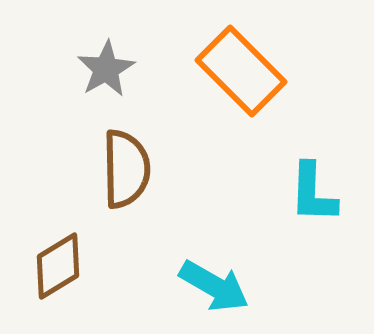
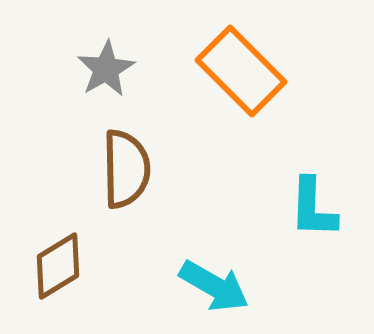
cyan L-shape: moved 15 px down
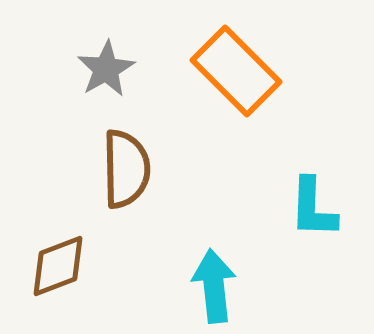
orange rectangle: moved 5 px left
brown diamond: rotated 10 degrees clockwise
cyan arrow: rotated 126 degrees counterclockwise
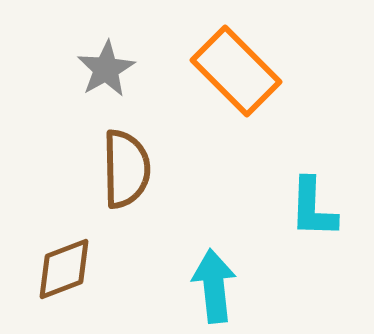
brown diamond: moved 6 px right, 3 px down
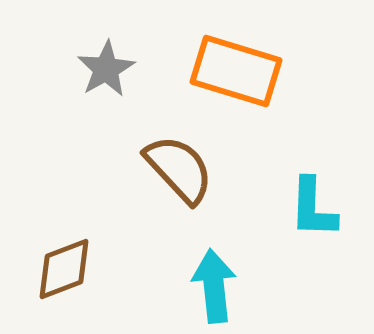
orange rectangle: rotated 28 degrees counterclockwise
brown semicircle: moved 53 px right; rotated 42 degrees counterclockwise
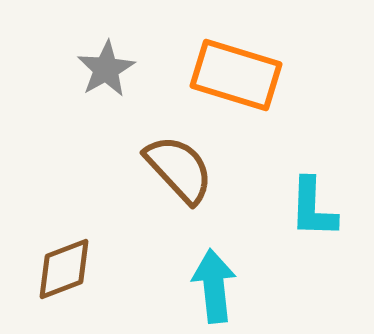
orange rectangle: moved 4 px down
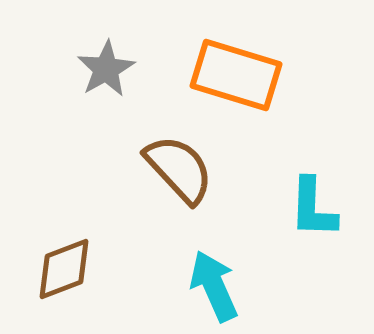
cyan arrow: rotated 18 degrees counterclockwise
